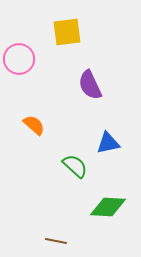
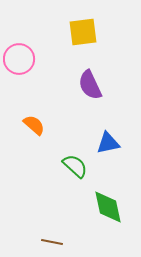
yellow square: moved 16 px right
green diamond: rotated 75 degrees clockwise
brown line: moved 4 px left, 1 px down
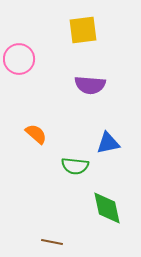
yellow square: moved 2 px up
purple semicircle: rotated 60 degrees counterclockwise
orange semicircle: moved 2 px right, 9 px down
green semicircle: rotated 144 degrees clockwise
green diamond: moved 1 px left, 1 px down
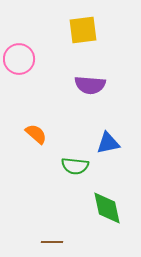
brown line: rotated 10 degrees counterclockwise
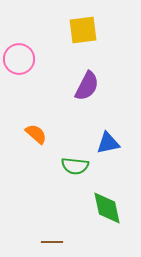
purple semicircle: moved 3 px left, 1 px down; rotated 68 degrees counterclockwise
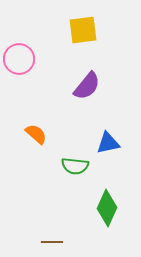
purple semicircle: rotated 12 degrees clockwise
green diamond: rotated 36 degrees clockwise
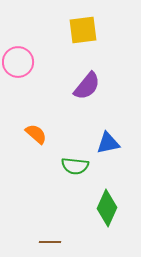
pink circle: moved 1 px left, 3 px down
brown line: moved 2 px left
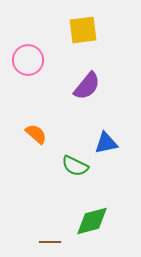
pink circle: moved 10 px right, 2 px up
blue triangle: moved 2 px left
green semicircle: rotated 20 degrees clockwise
green diamond: moved 15 px left, 13 px down; rotated 51 degrees clockwise
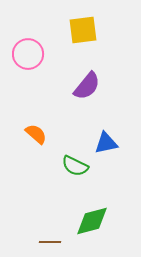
pink circle: moved 6 px up
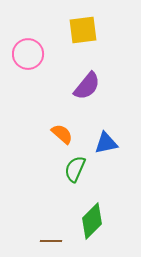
orange semicircle: moved 26 px right
green semicircle: moved 3 px down; rotated 88 degrees clockwise
green diamond: rotated 30 degrees counterclockwise
brown line: moved 1 px right, 1 px up
